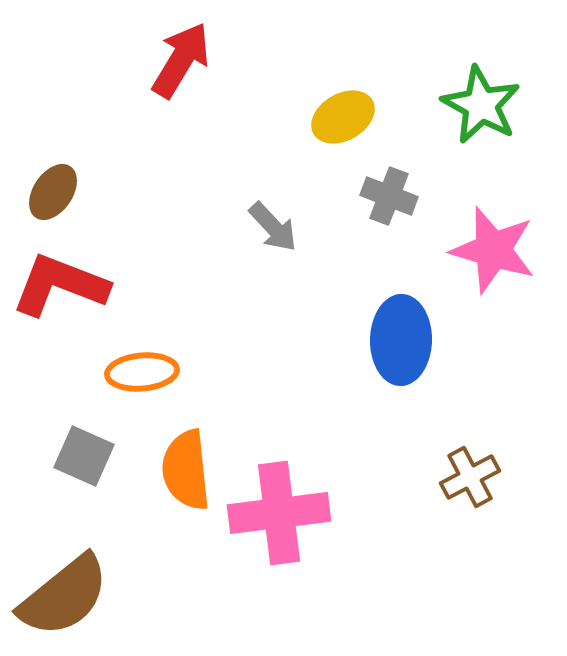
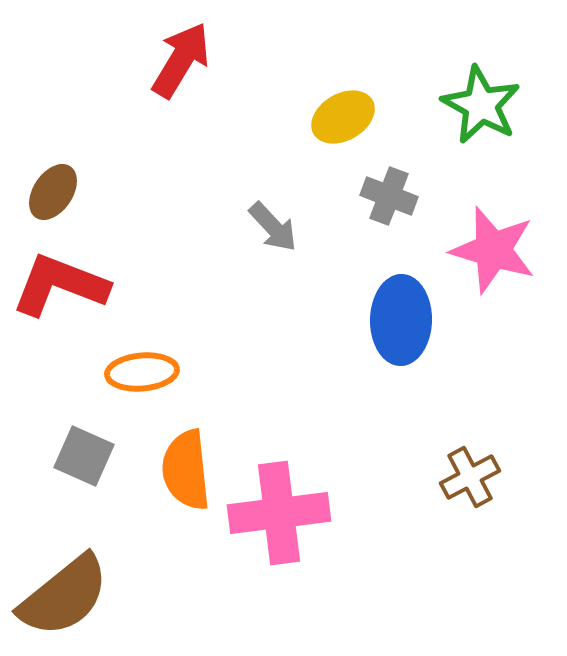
blue ellipse: moved 20 px up
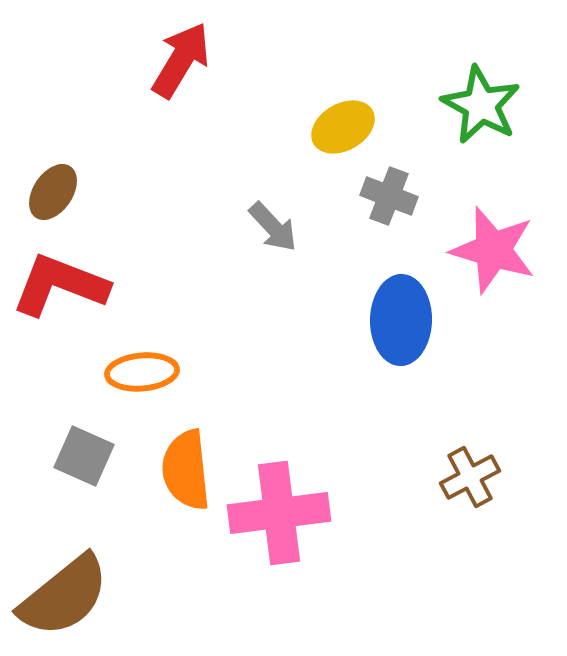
yellow ellipse: moved 10 px down
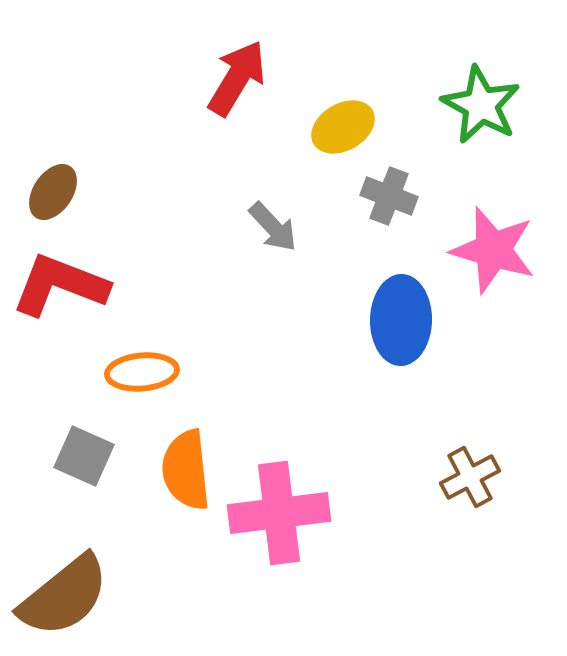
red arrow: moved 56 px right, 18 px down
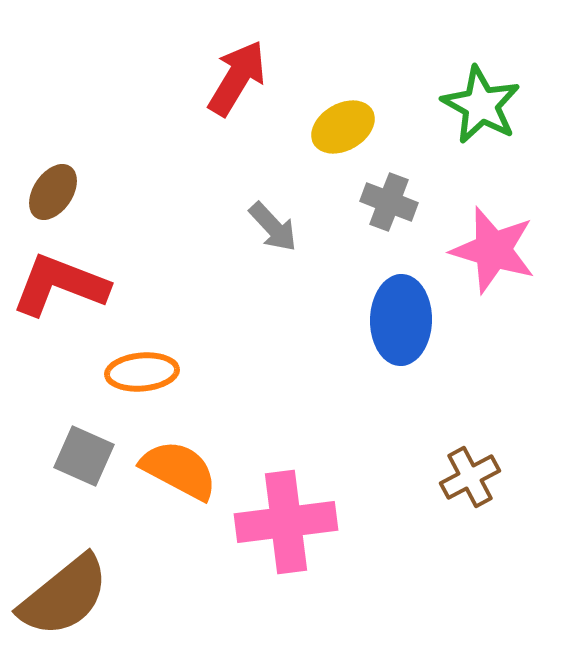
gray cross: moved 6 px down
orange semicircle: moved 7 px left; rotated 124 degrees clockwise
pink cross: moved 7 px right, 9 px down
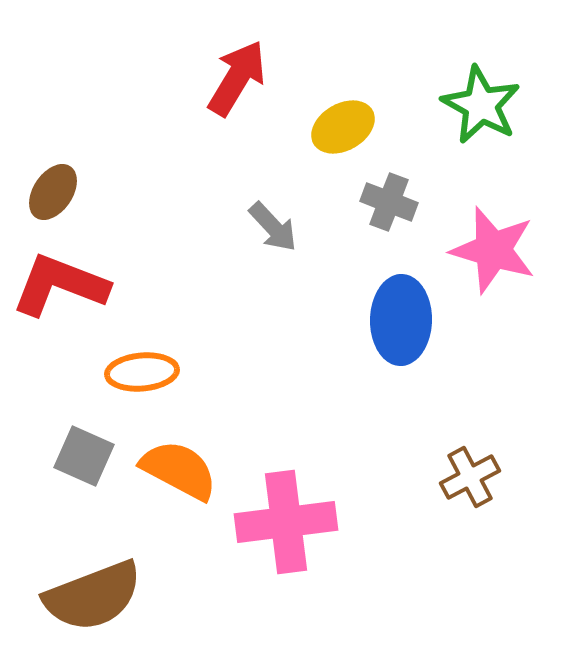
brown semicircle: moved 29 px right; rotated 18 degrees clockwise
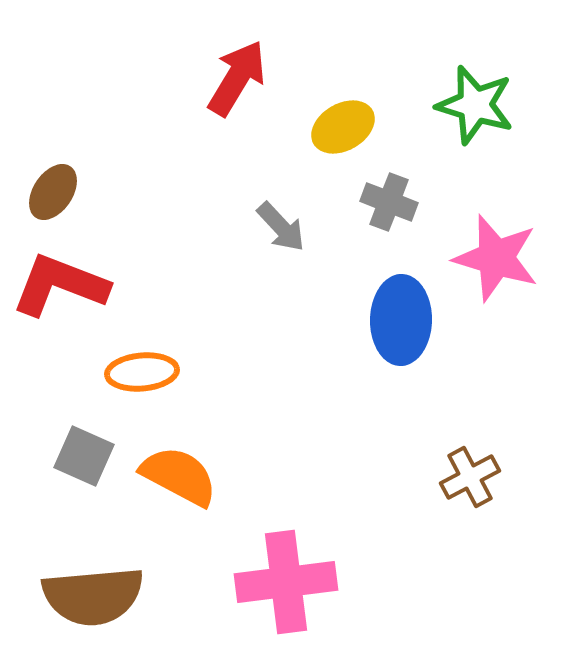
green star: moved 6 px left; rotated 12 degrees counterclockwise
gray arrow: moved 8 px right
pink star: moved 3 px right, 8 px down
orange semicircle: moved 6 px down
pink cross: moved 60 px down
brown semicircle: rotated 16 degrees clockwise
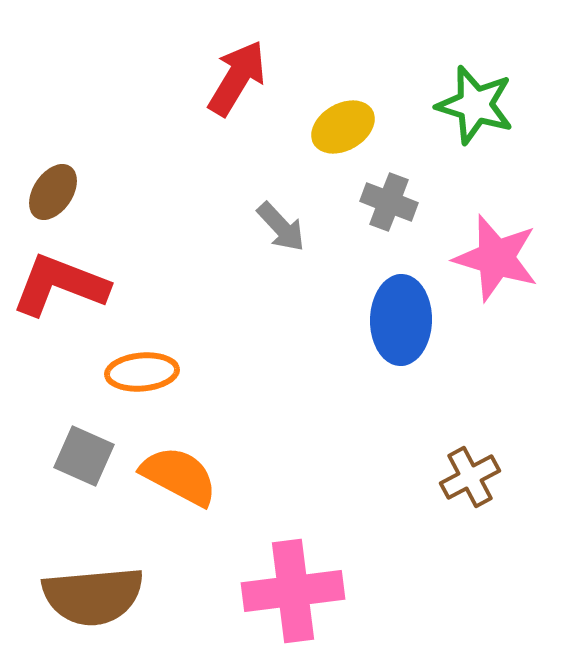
pink cross: moved 7 px right, 9 px down
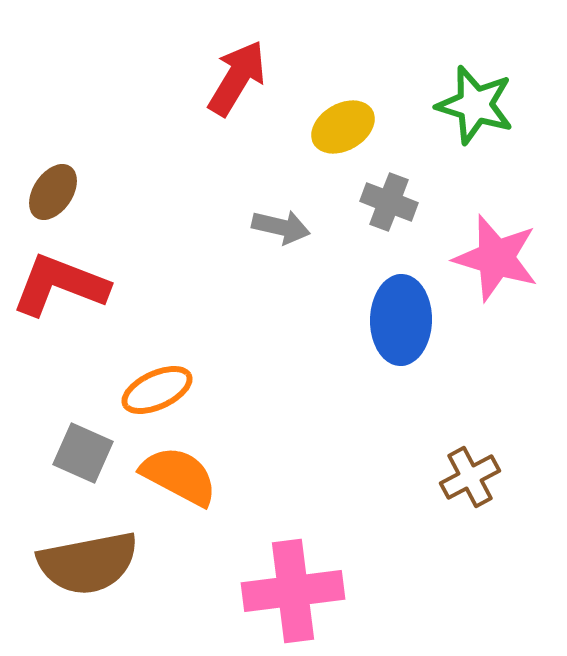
gray arrow: rotated 34 degrees counterclockwise
orange ellipse: moved 15 px right, 18 px down; rotated 20 degrees counterclockwise
gray square: moved 1 px left, 3 px up
brown semicircle: moved 5 px left, 33 px up; rotated 6 degrees counterclockwise
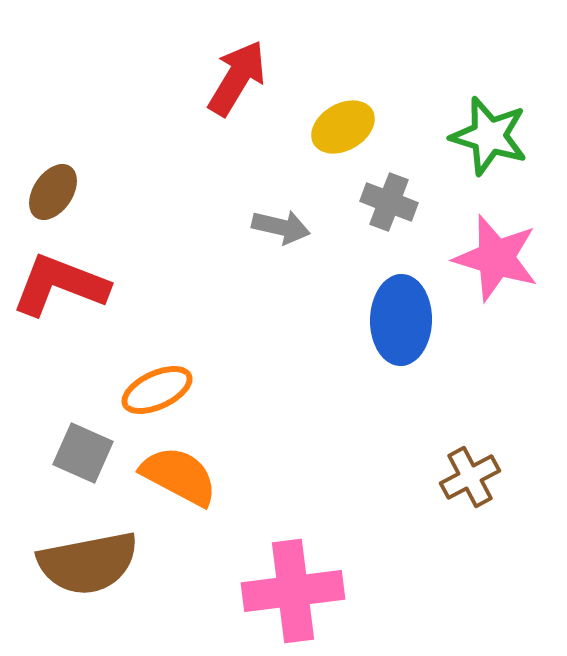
green star: moved 14 px right, 31 px down
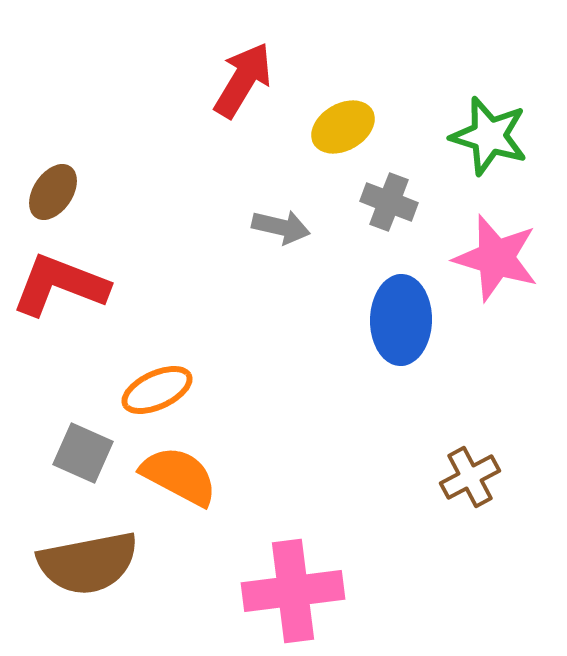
red arrow: moved 6 px right, 2 px down
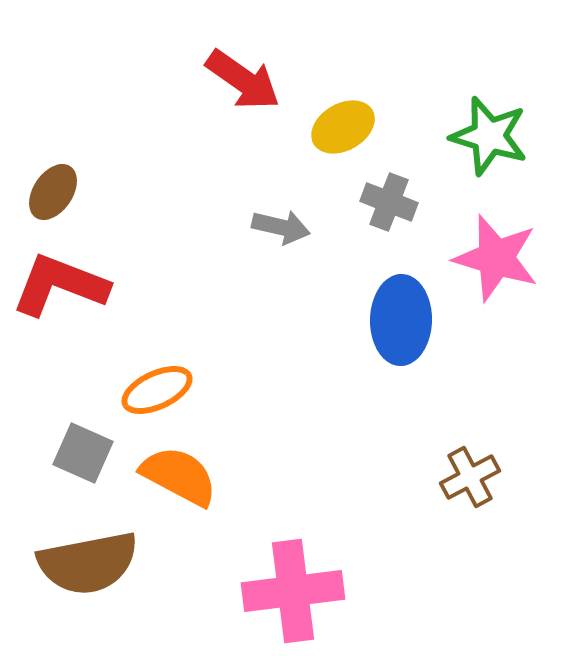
red arrow: rotated 94 degrees clockwise
